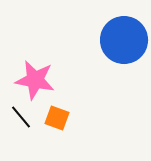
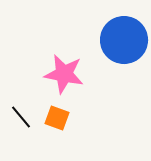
pink star: moved 29 px right, 6 px up
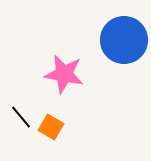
orange square: moved 6 px left, 9 px down; rotated 10 degrees clockwise
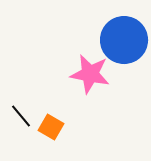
pink star: moved 26 px right
black line: moved 1 px up
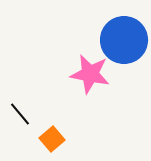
black line: moved 1 px left, 2 px up
orange square: moved 1 px right, 12 px down; rotated 20 degrees clockwise
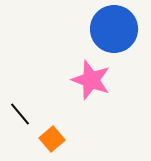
blue circle: moved 10 px left, 11 px up
pink star: moved 1 px right, 6 px down; rotated 9 degrees clockwise
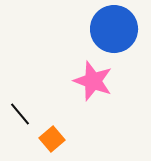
pink star: moved 2 px right, 1 px down
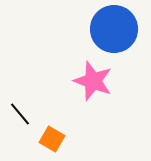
orange square: rotated 20 degrees counterclockwise
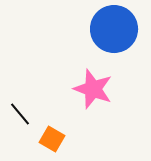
pink star: moved 8 px down
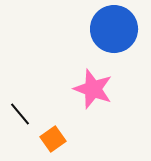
orange square: moved 1 px right; rotated 25 degrees clockwise
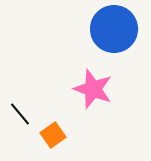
orange square: moved 4 px up
